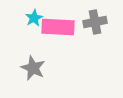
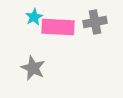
cyan star: moved 1 px up
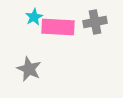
gray star: moved 4 px left, 1 px down
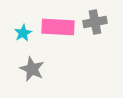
cyan star: moved 11 px left, 16 px down
gray star: moved 3 px right
